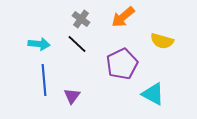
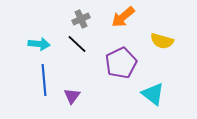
gray cross: rotated 30 degrees clockwise
purple pentagon: moved 1 px left, 1 px up
cyan triangle: rotated 10 degrees clockwise
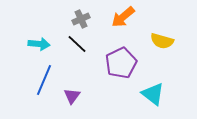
blue line: rotated 28 degrees clockwise
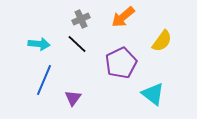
yellow semicircle: rotated 70 degrees counterclockwise
purple triangle: moved 1 px right, 2 px down
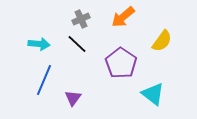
purple pentagon: rotated 12 degrees counterclockwise
